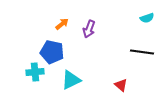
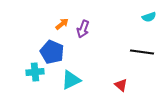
cyan semicircle: moved 2 px right, 1 px up
purple arrow: moved 6 px left
blue pentagon: rotated 10 degrees clockwise
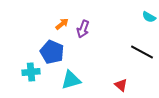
cyan semicircle: rotated 48 degrees clockwise
black line: rotated 20 degrees clockwise
cyan cross: moved 4 px left
cyan triangle: rotated 10 degrees clockwise
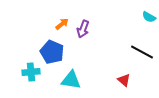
cyan triangle: rotated 25 degrees clockwise
red triangle: moved 3 px right, 5 px up
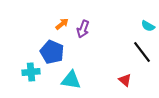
cyan semicircle: moved 1 px left, 9 px down
black line: rotated 25 degrees clockwise
red triangle: moved 1 px right
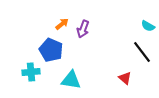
blue pentagon: moved 1 px left, 2 px up
red triangle: moved 2 px up
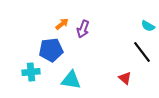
blue pentagon: rotated 30 degrees counterclockwise
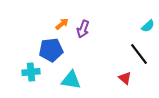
cyan semicircle: rotated 72 degrees counterclockwise
black line: moved 3 px left, 2 px down
